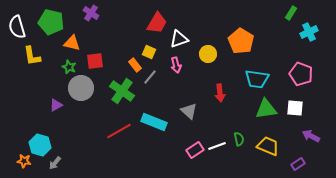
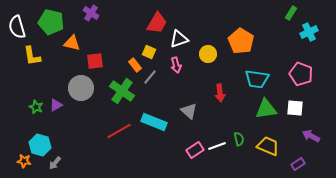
green star: moved 33 px left, 40 px down
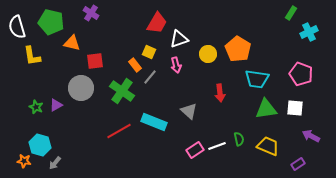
orange pentagon: moved 3 px left, 8 px down
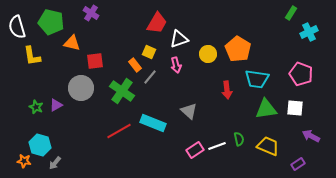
red arrow: moved 7 px right, 3 px up
cyan rectangle: moved 1 px left, 1 px down
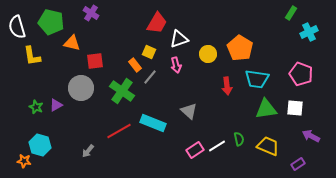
orange pentagon: moved 2 px right, 1 px up
red arrow: moved 4 px up
white line: rotated 12 degrees counterclockwise
gray arrow: moved 33 px right, 12 px up
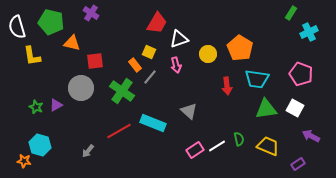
white square: rotated 24 degrees clockwise
